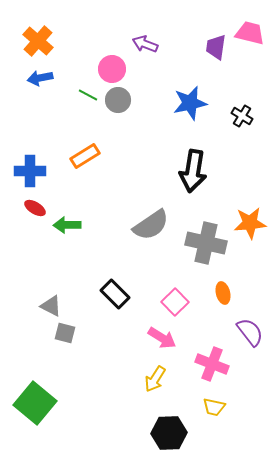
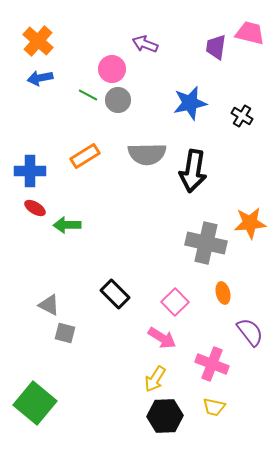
gray semicircle: moved 4 px left, 71 px up; rotated 33 degrees clockwise
gray triangle: moved 2 px left, 1 px up
black hexagon: moved 4 px left, 17 px up
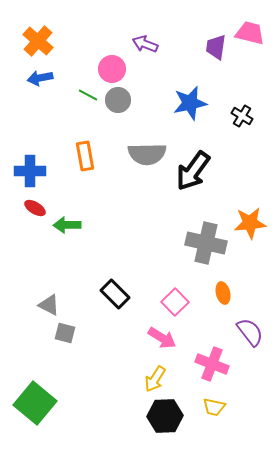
orange rectangle: rotated 68 degrees counterclockwise
black arrow: rotated 27 degrees clockwise
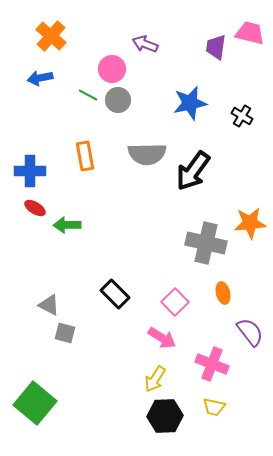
orange cross: moved 13 px right, 5 px up
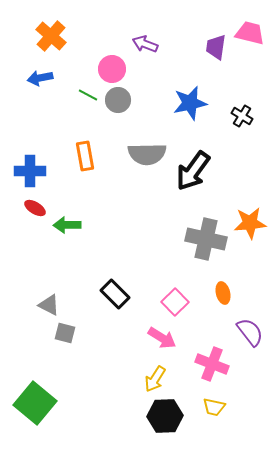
gray cross: moved 4 px up
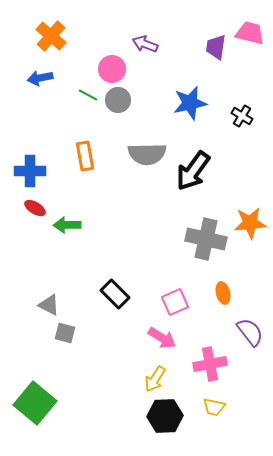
pink square: rotated 20 degrees clockwise
pink cross: moved 2 px left; rotated 32 degrees counterclockwise
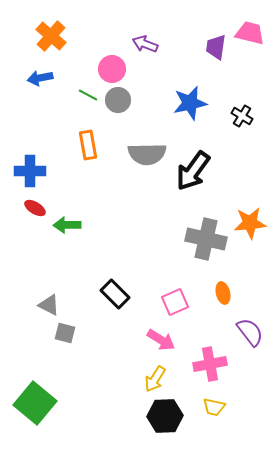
orange rectangle: moved 3 px right, 11 px up
pink arrow: moved 1 px left, 2 px down
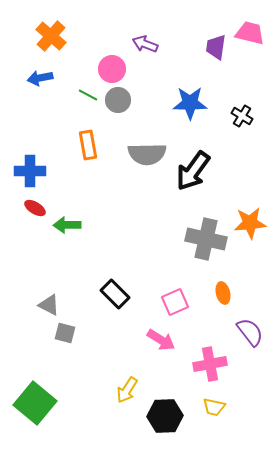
blue star: rotated 12 degrees clockwise
yellow arrow: moved 28 px left, 11 px down
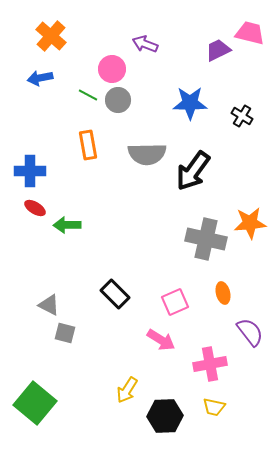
purple trapezoid: moved 2 px right, 3 px down; rotated 56 degrees clockwise
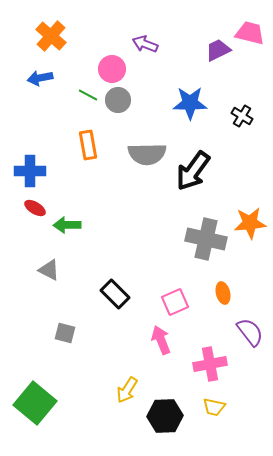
gray triangle: moved 35 px up
pink arrow: rotated 144 degrees counterclockwise
